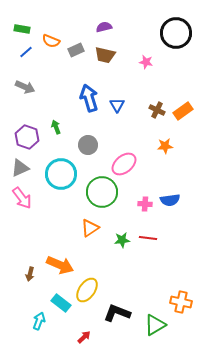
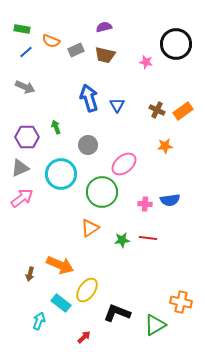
black circle: moved 11 px down
purple hexagon: rotated 20 degrees counterclockwise
pink arrow: rotated 90 degrees counterclockwise
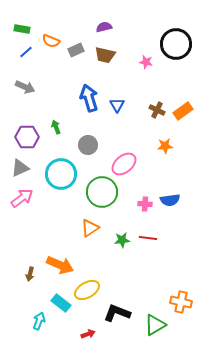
yellow ellipse: rotated 25 degrees clockwise
red arrow: moved 4 px right, 3 px up; rotated 24 degrees clockwise
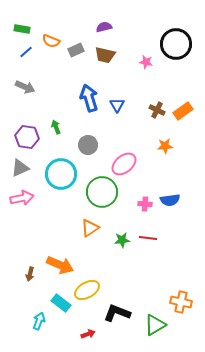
purple hexagon: rotated 10 degrees clockwise
pink arrow: rotated 25 degrees clockwise
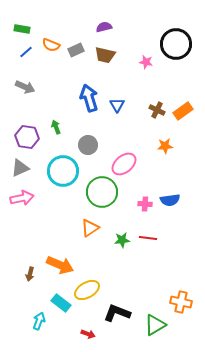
orange semicircle: moved 4 px down
cyan circle: moved 2 px right, 3 px up
red arrow: rotated 40 degrees clockwise
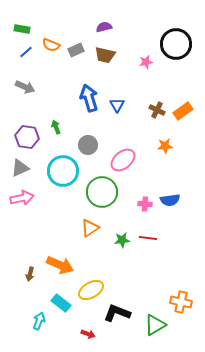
pink star: rotated 24 degrees counterclockwise
pink ellipse: moved 1 px left, 4 px up
yellow ellipse: moved 4 px right
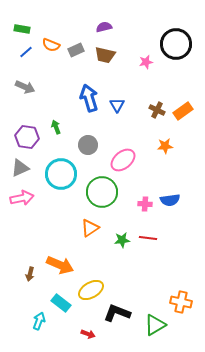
cyan circle: moved 2 px left, 3 px down
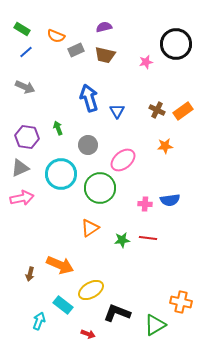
green rectangle: rotated 21 degrees clockwise
orange semicircle: moved 5 px right, 9 px up
blue triangle: moved 6 px down
green arrow: moved 2 px right, 1 px down
green circle: moved 2 px left, 4 px up
cyan rectangle: moved 2 px right, 2 px down
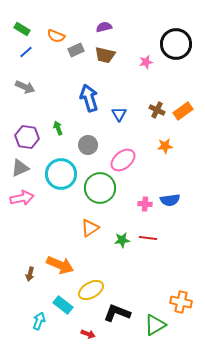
blue triangle: moved 2 px right, 3 px down
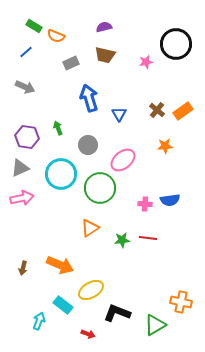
green rectangle: moved 12 px right, 3 px up
gray rectangle: moved 5 px left, 13 px down
brown cross: rotated 14 degrees clockwise
brown arrow: moved 7 px left, 6 px up
